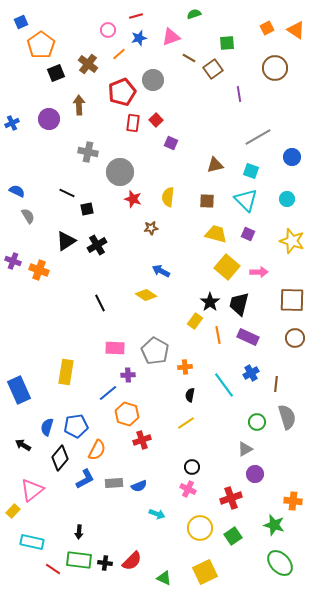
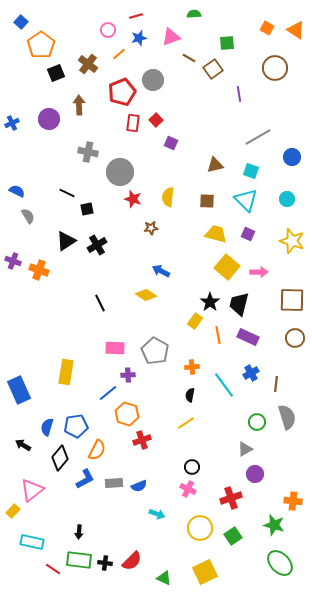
green semicircle at (194, 14): rotated 16 degrees clockwise
blue square at (21, 22): rotated 24 degrees counterclockwise
orange square at (267, 28): rotated 32 degrees counterclockwise
orange cross at (185, 367): moved 7 px right
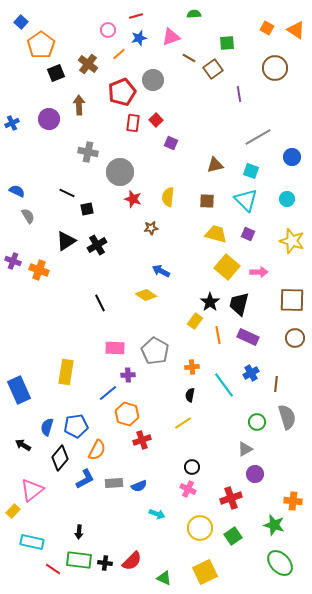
yellow line at (186, 423): moved 3 px left
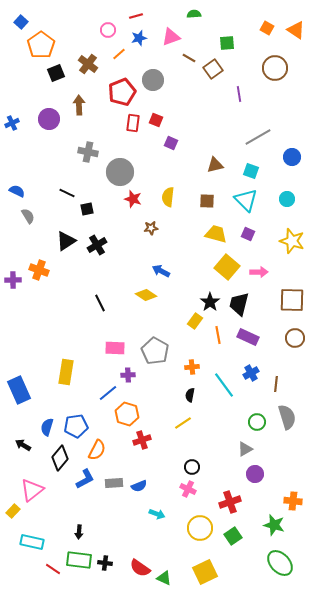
red square at (156, 120): rotated 24 degrees counterclockwise
purple cross at (13, 261): moved 19 px down; rotated 21 degrees counterclockwise
red cross at (231, 498): moved 1 px left, 4 px down
red semicircle at (132, 561): moved 8 px right, 7 px down; rotated 80 degrees clockwise
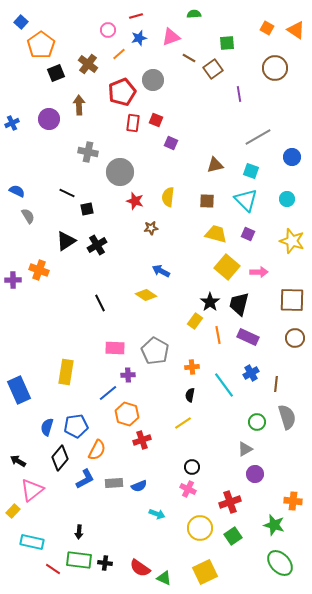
red star at (133, 199): moved 2 px right, 2 px down
black arrow at (23, 445): moved 5 px left, 16 px down
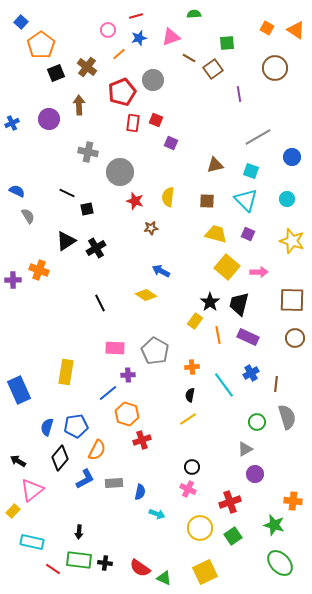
brown cross at (88, 64): moved 1 px left, 3 px down
black cross at (97, 245): moved 1 px left, 3 px down
yellow line at (183, 423): moved 5 px right, 4 px up
blue semicircle at (139, 486): moved 1 px right, 6 px down; rotated 56 degrees counterclockwise
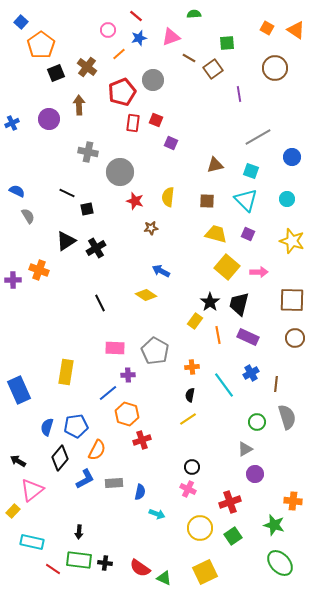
red line at (136, 16): rotated 56 degrees clockwise
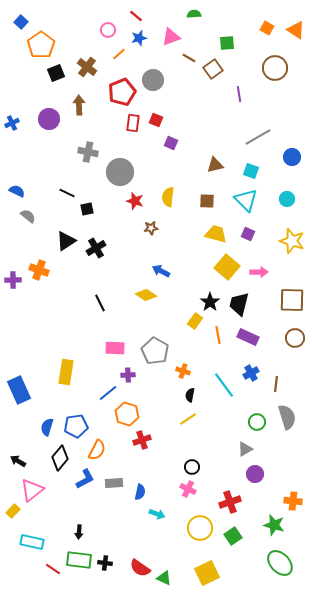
gray semicircle at (28, 216): rotated 21 degrees counterclockwise
orange cross at (192, 367): moved 9 px left, 4 px down; rotated 24 degrees clockwise
yellow square at (205, 572): moved 2 px right, 1 px down
